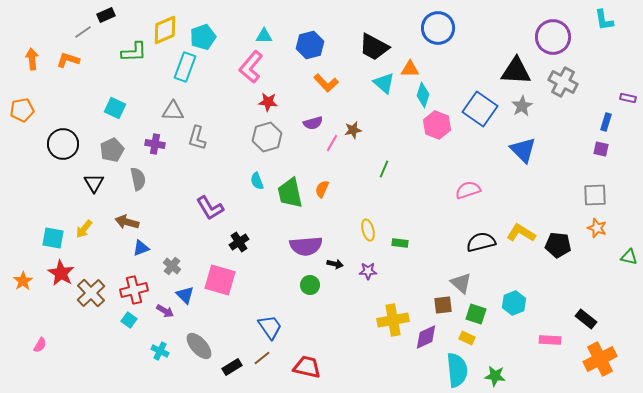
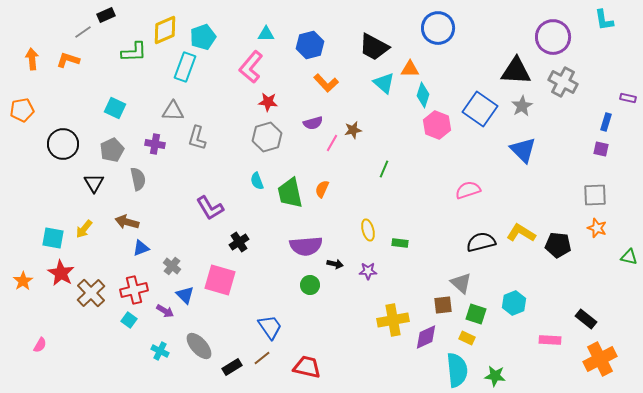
cyan triangle at (264, 36): moved 2 px right, 2 px up
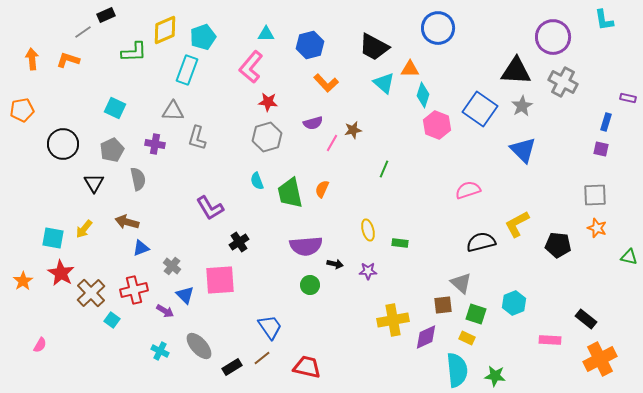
cyan rectangle at (185, 67): moved 2 px right, 3 px down
yellow L-shape at (521, 233): moved 4 px left, 9 px up; rotated 60 degrees counterclockwise
pink square at (220, 280): rotated 20 degrees counterclockwise
cyan square at (129, 320): moved 17 px left
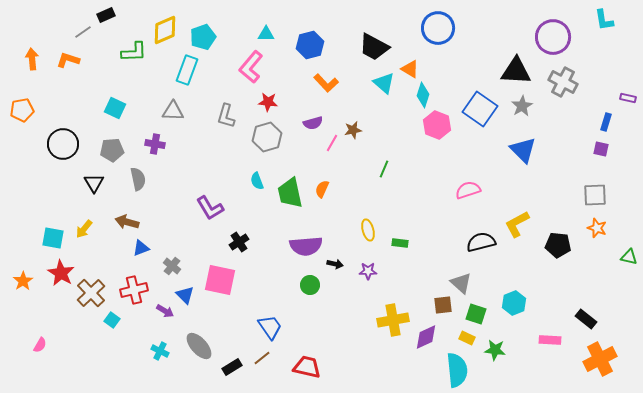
orange triangle at (410, 69): rotated 30 degrees clockwise
gray L-shape at (197, 138): moved 29 px right, 22 px up
gray pentagon at (112, 150): rotated 20 degrees clockwise
pink square at (220, 280): rotated 16 degrees clockwise
green star at (495, 376): moved 26 px up
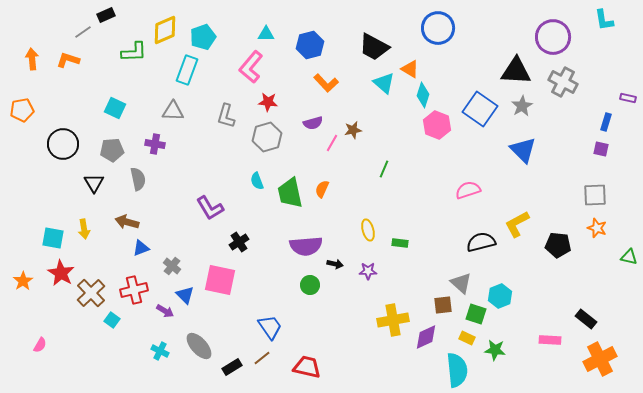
yellow arrow at (84, 229): rotated 48 degrees counterclockwise
cyan hexagon at (514, 303): moved 14 px left, 7 px up
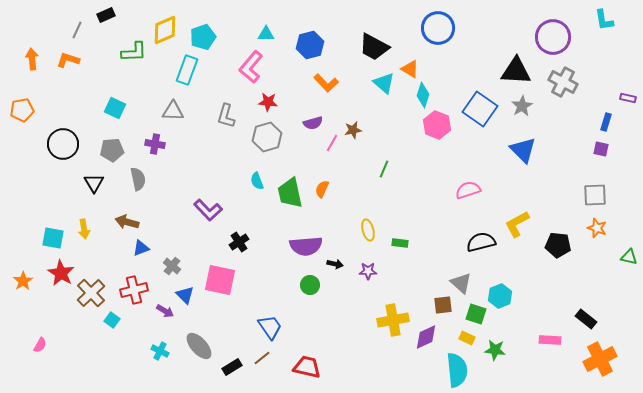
gray line at (83, 32): moved 6 px left, 2 px up; rotated 30 degrees counterclockwise
purple L-shape at (210, 208): moved 2 px left, 2 px down; rotated 12 degrees counterclockwise
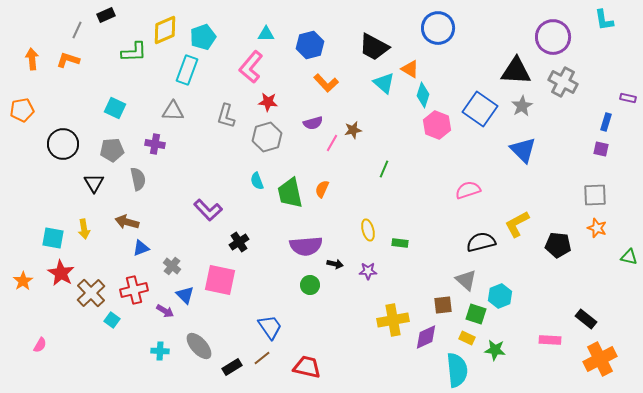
gray triangle at (461, 283): moved 5 px right, 3 px up
cyan cross at (160, 351): rotated 24 degrees counterclockwise
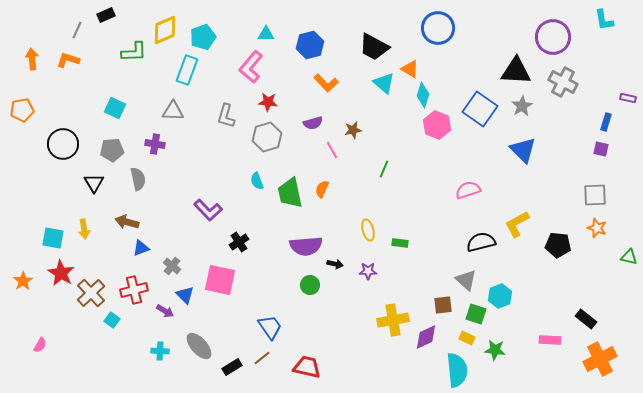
pink line at (332, 143): moved 7 px down; rotated 60 degrees counterclockwise
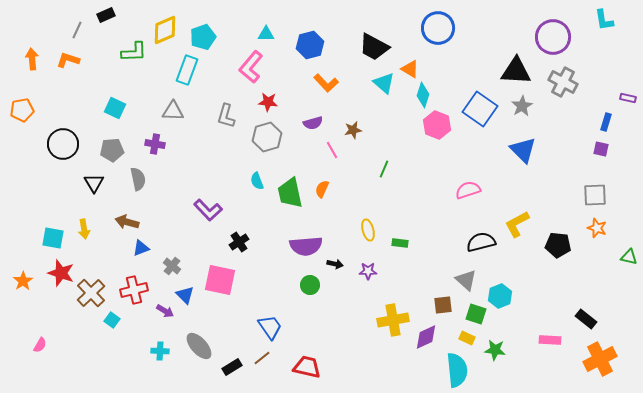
red star at (61, 273): rotated 12 degrees counterclockwise
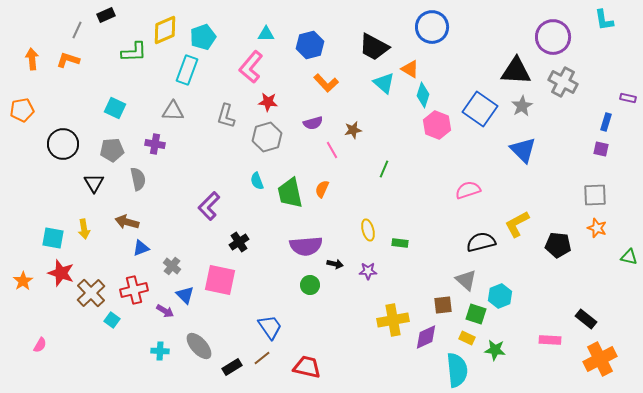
blue circle at (438, 28): moved 6 px left, 1 px up
purple L-shape at (208, 210): moved 1 px right, 4 px up; rotated 88 degrees clockwise
